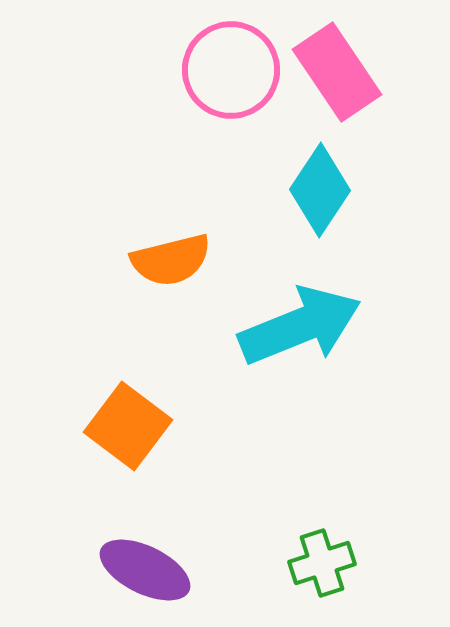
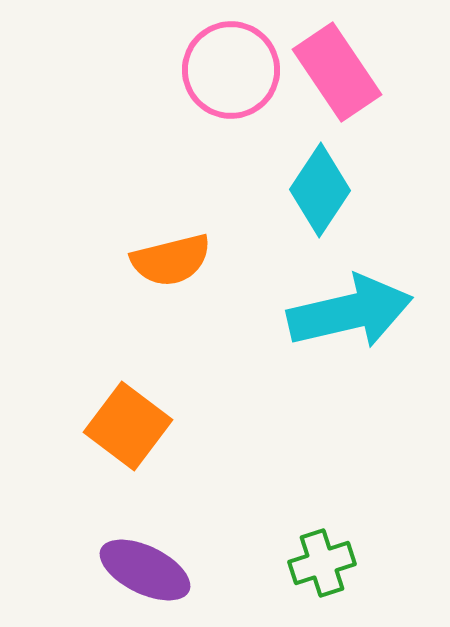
cyan arrow: moved 50 px right, 14 px up; rotated 9 degrees clockwise
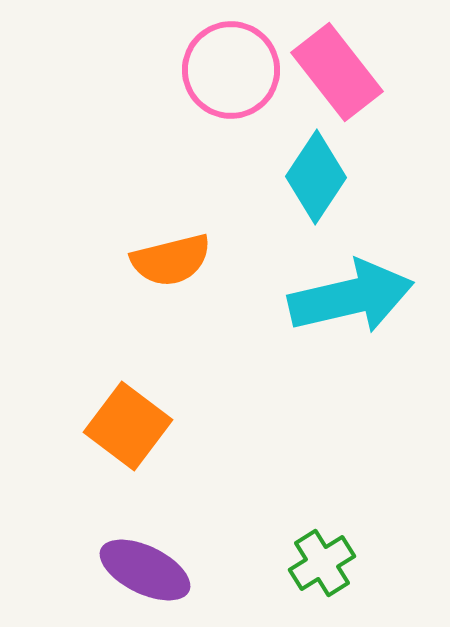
pink rectangle: rotated 4 degrees counterclockwise
cyan diamond: moved 4 px left, 13 px up
cyan arrow: moved 1 px right, 15 px up
green cross: rotated 14 degrees counterclockwise
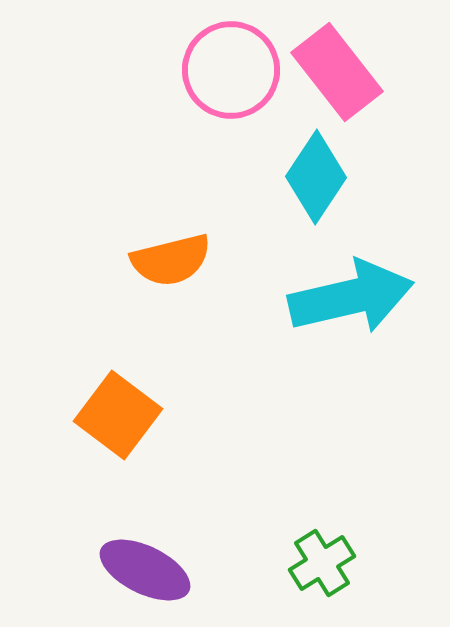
orange square: moved 10 px left, 11 px up
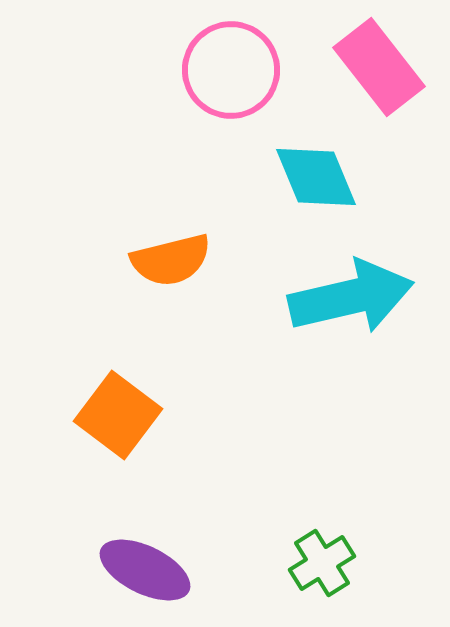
pink rectangle: moved 42 px right, 5 px up
cyan diamond: rotated 56 degrees counterclockwise
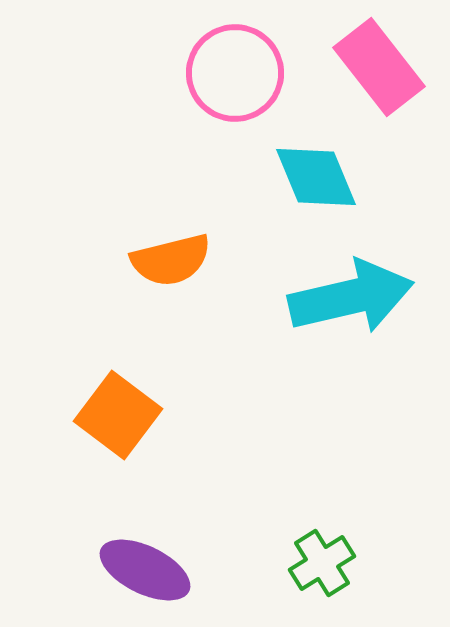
pink circle: moved 4 px right, 3 px down
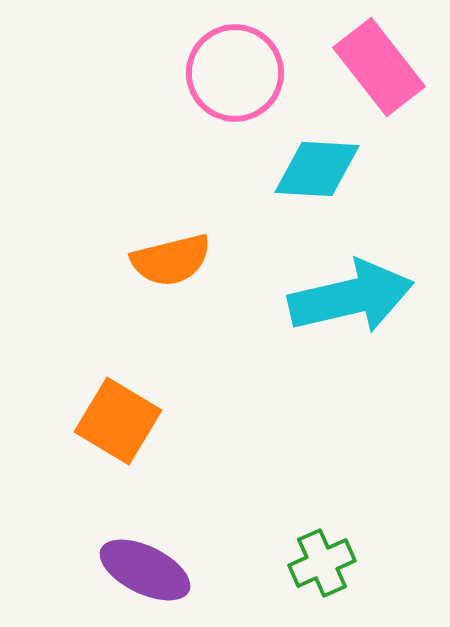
cyan diamond: moved 1 px right, 8 px up; rotated 64 degrees counterclockwise
orange square: moved 6 px down; rotated 6 degrees counterclockwise
green cross: rotated 8 degrees clockwise
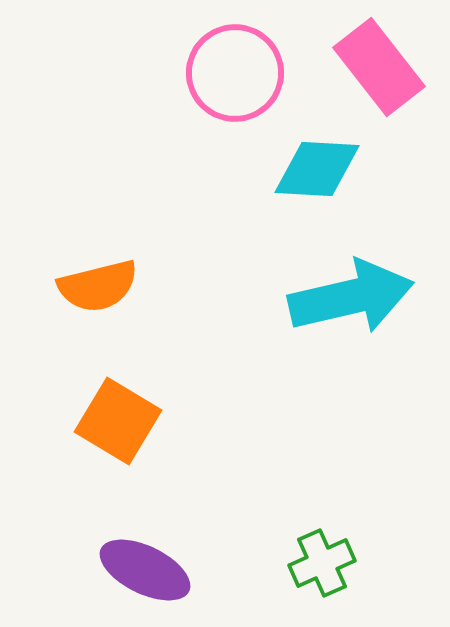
orange semicircle: moved 73 px left, 26 px down
